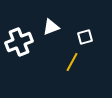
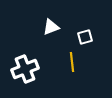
white cross: moved 6 px right, 27 px down
yellow line: rotated 36 degrees counterclockwise
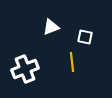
white square: rotated 28 degrees clockwise
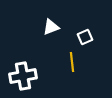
white square: rotated 35 degrees counterclockwise
white cross: moved 2 px left, 7 px down; rotated 12 degrees clockwise
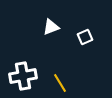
yellow line: moved 12 px left, 21 px down; rotated 24 degrees counterclockwise
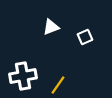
yellow line: moved 2 px left, 2 px down; rotated 66 degrees clockwise
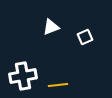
yellow line: rotated 48 degrees clockwise
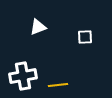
white triangle: moved 13 px left
white square: rotated 21 degrees clockwise
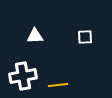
white triangle: moved 3 px left, 9 px down; rotated 18 degrees clockwise
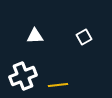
white square: moved 1 px left; rotated 28 degrees counterclockwise
white cross: rotated 12 degrees counterclockwise
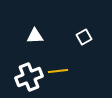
white cross: moved 6 px right, 1 px down
yellow line: moved 14 px up
